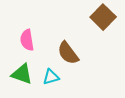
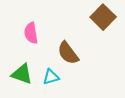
pink semicircle: moved 4 px right, 7 px up
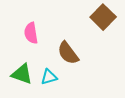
cyan triangle: moved 2 px left
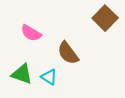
brown square: moved 2 px right, 1 px down
pink semicircle: rotated 50 degrees counterclockwise
cyan triangle: rotated 48 degrees clockwise
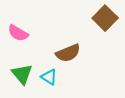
pink semicircle: moved 13 px left
brown semicircle: rotated 75 degrees counterclockwise
green triangle: rotated 30 degrees clockwise
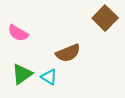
green triangle: rotated 35 degrees clockwise
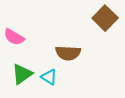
pink semicircle: moved 4 px left, 4 px down
brown semicircle: rotated 25 degrees clockwise
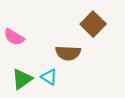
brown square: moved 12 px left, 6 px down
green triangle: moved 5 px down
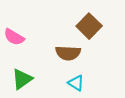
brown square: moved 4 px left, 2 px down
cyan triangle: moved 27 px right, 6 px down
